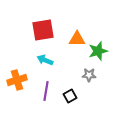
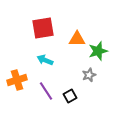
red square: moved 2 px up
gray star: rotated 24 degrees counterclockwise
purple line: rotated 42 degrees counterclockwise
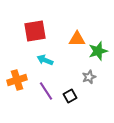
red square: moved 8 px left, 3 px down
gray star: moved 2 px down
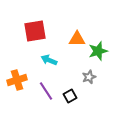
cyan arrow: moved 4 px right
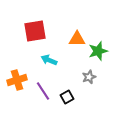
purple line: moved 3 px left
black square: moved 3 px left, 1 px down
